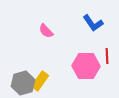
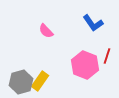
red line: rotated 21 degrees clockwise
pink hexagon: moved 1 px left, 1 px up; rotated 20 degrees clockwise
gray hexagon: moved 2 px left, 1 px up
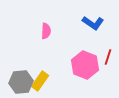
blue L-shape: rotated 20 degrees counterclockwise
pink semicircle: rotated 133 degrees counterclockwise
red line: moved 1 px right, 1 px down
gray hexagon: rotated 10 degrees clockwise
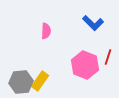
blue L-shape: rotated 10 degrees clockwise
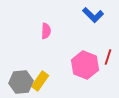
blue L-shape: moved 8 px up
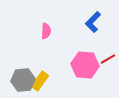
blue L-shape: moved 7 px down; rotated 90 degrees clockwise
red line: moved 2 px down; rotated 42 degrees clockwise
pink hexagon: rotated 16 degrees counterclockwise
gray hexagon: moved 2 px right, 2 px up
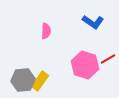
blue L-shape: rotated 100 degrees counterclockwise
pink hexagon: rotated 12 degrees clockwise
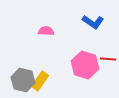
pink semicircle: rotated 91 degrees counterclockwise
red line: rotated 35 degrees clockwise
gray hexagon: rotated 20 degrees clockwise
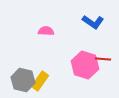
red line: moved 5 px left
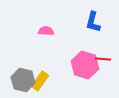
blue L-shape: rotated 70 degrees clockwise
